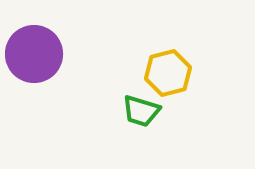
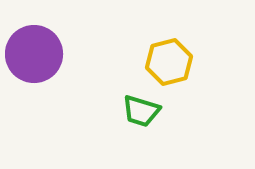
yellow hexagon: moved 1 px right, 11 px up
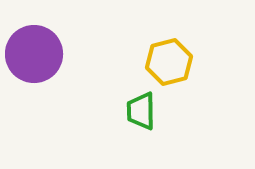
green trapezoid: rotated 72 degrees clockwise
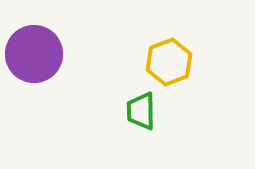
yellow hexagon: rotated 6 degrees counterclockwise
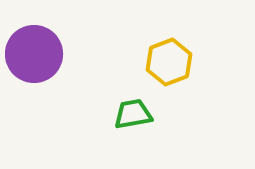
green trapezoid: moved 8 px left, 3 px down; rotated 81 degrees clockwise
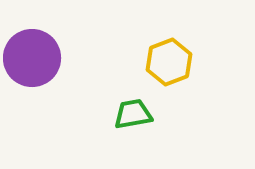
purple circle: moved 2 px left, 4 px down
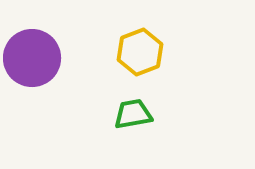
yellow hexagon: moved 29 px left, 10 px up
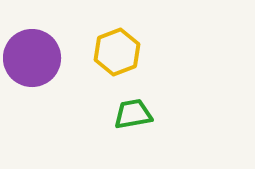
yellow hexagon: moved 23 px left
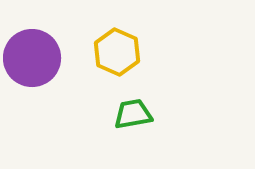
yellow hexagon: rotated 15 degrees counterclockwise
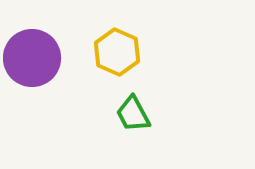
green trapezoid: rotated 108 degrees counterclockwise
